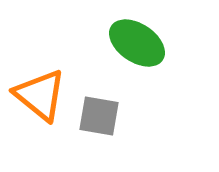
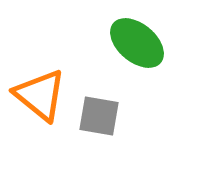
green ellipse: rotated 6 degrees clockwise
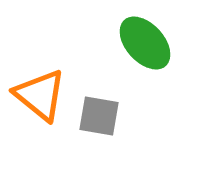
green ellipse: moved 8 px right; rotated 8 degrees clockwise
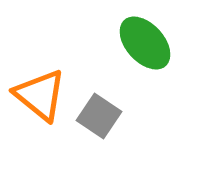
gray square: rotated 24 degrees clockwise
